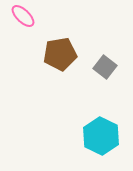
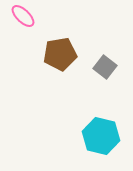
cyan hexagon: rotated 12 degrees counterclockwise
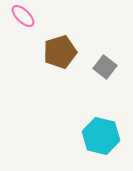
brown pentagon: moved 2 px up; rotated 8 degrees counterclockwise
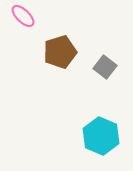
cyan hexagon: rotated 9 degrees clockwise
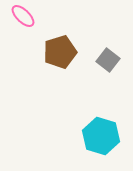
gray square: moved 3 px right, 7 px up
cyan hexagon: rotated 6 degrees counterclockwise
